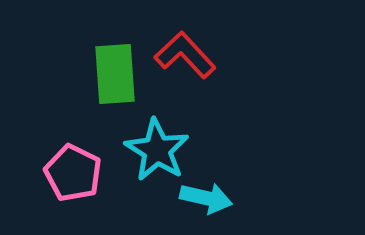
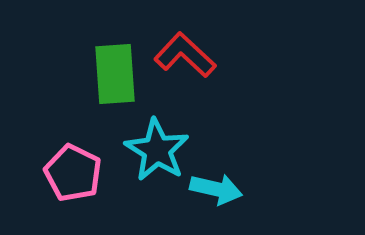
red L-shape: rotated 4 degrees counterclockwise
cyan arrow: moved 10 px right, 9 px up
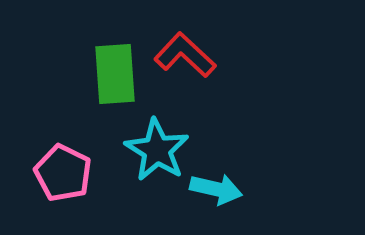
pink pentagon: moved 10 px left
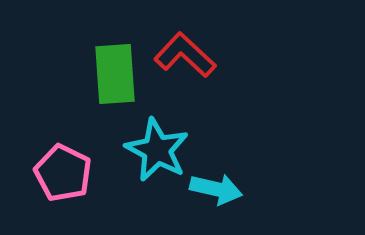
cyan star: rotated 4 degrees counterclockwise
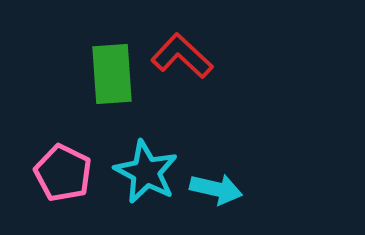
red L-shape: moved 3 px left, 1 px down
green rectangle: moved 3 px left
cyan star: moved 11 px left, 22 px down
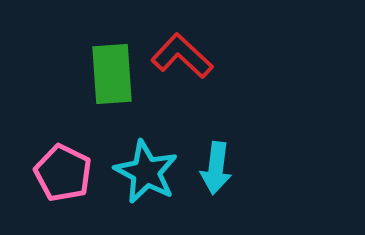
cyan arrow: moved 21 px up; rotated 84 degrees clockwise
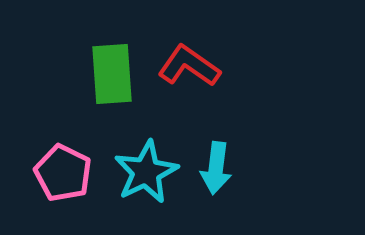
red L-shape: moved 7 px right, 10 px down; rotated 8 degrees counterclockwise
cyan star: rotated 18 degrees clockwise
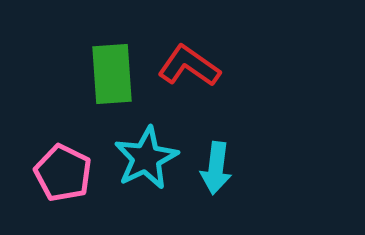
cyan star: moved 14 px up
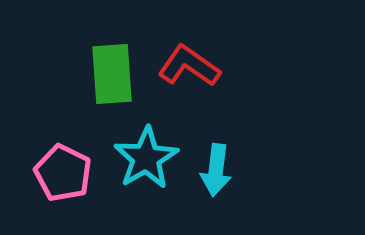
cyan star: rotated 4 degrees counterclockwise
cyan arrow: moved 2 px down
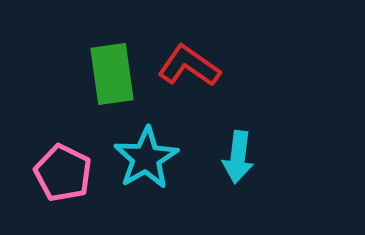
green rectangle: rotated 4 degrees counterclockwise
cyan arrow: moved 22 px right, 13 px up
